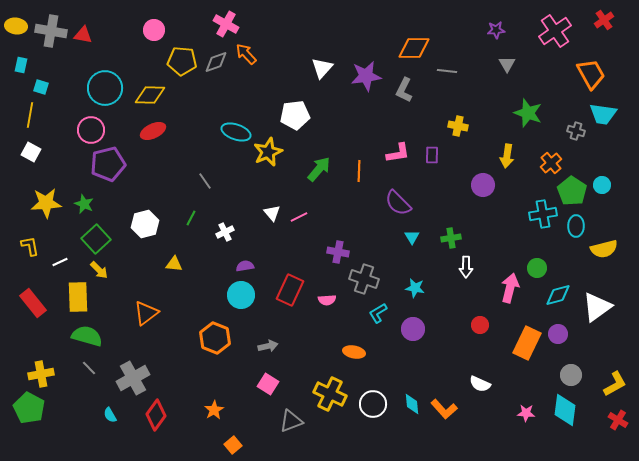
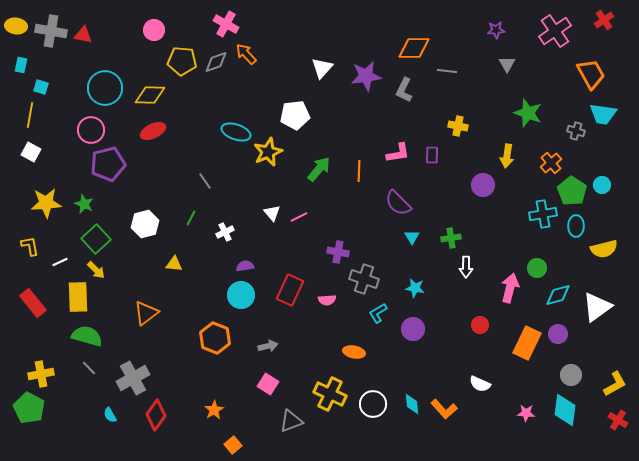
yellow arrow at (99, 270): moved 3 px left
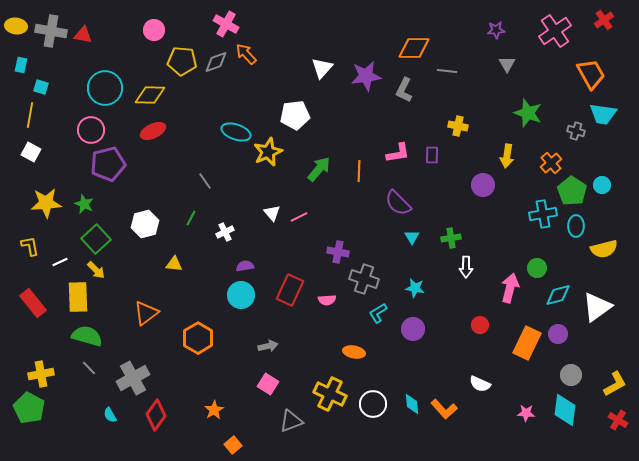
orange hexagon at (215, 338): moved 17 px left; rotated 8 degrees clockwise
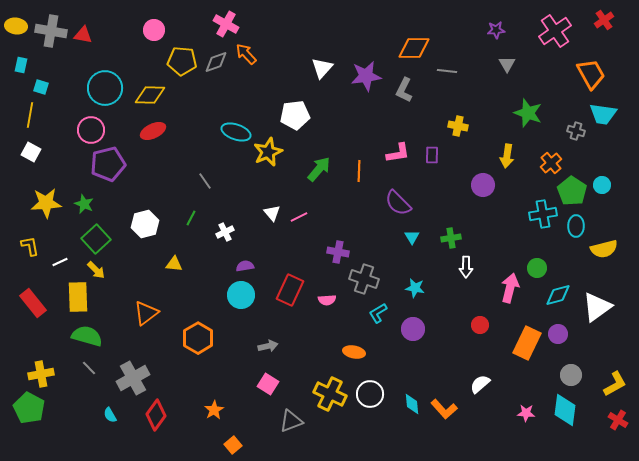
white semicircle at (480, 384): rotated 115 degrees clockwise
white circle at (373, 404): moved 3 px left, 10 px up
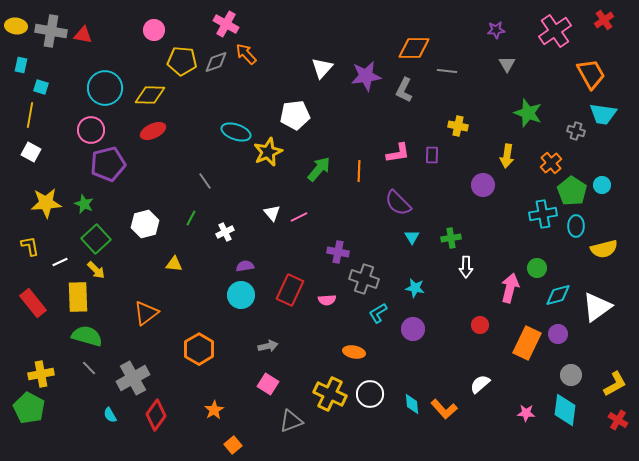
orange hexagon at (198, 338): moved 1 px right, 11 px down
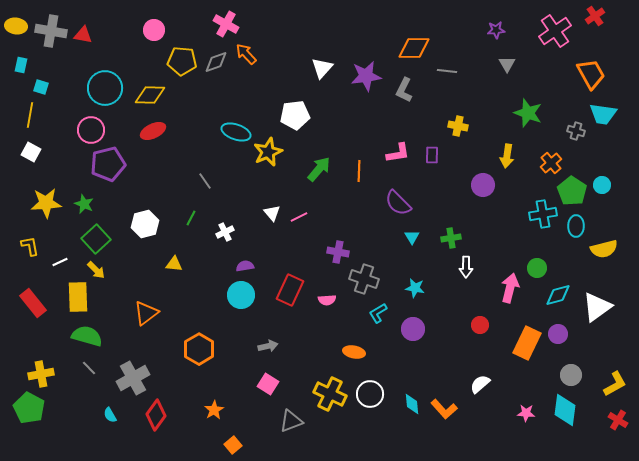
red cross at (604, 20): moved 9 px left, 4 px up
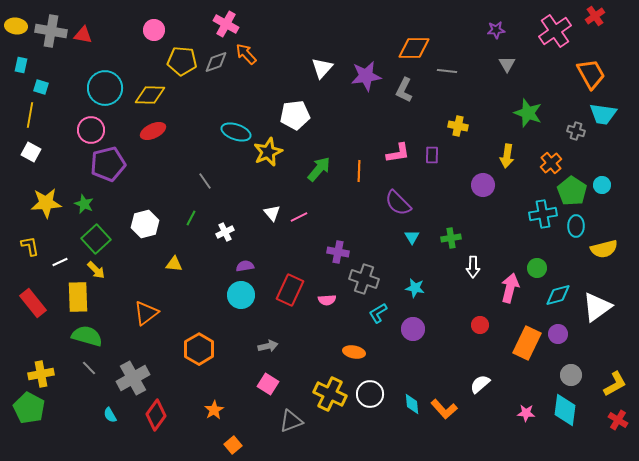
white arrow at (466, 267): moved 7 px right
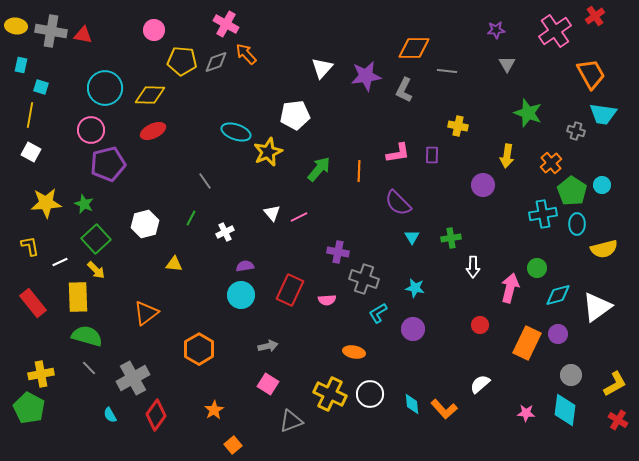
cyan ellipse at (576, 226): moved 1 px right, 2 px up
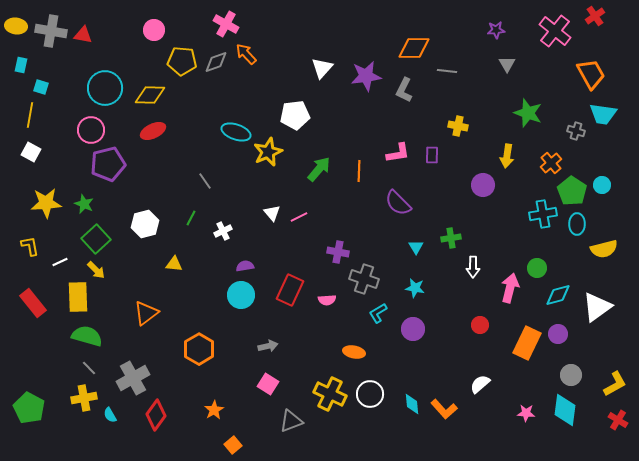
pink cross at (555, 31): rotated 16 degrees counterclockwise
white cross at (225, 232): moved 2 px left, 1 px up
cyan triangle at (412, 237): moved 4 px right, 10 px down
yellow cross at (41, 374): moved 43 px right, 24 px down
